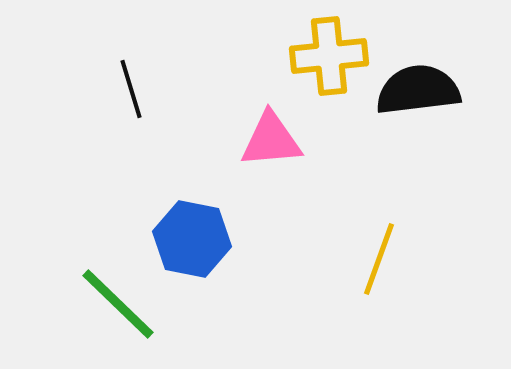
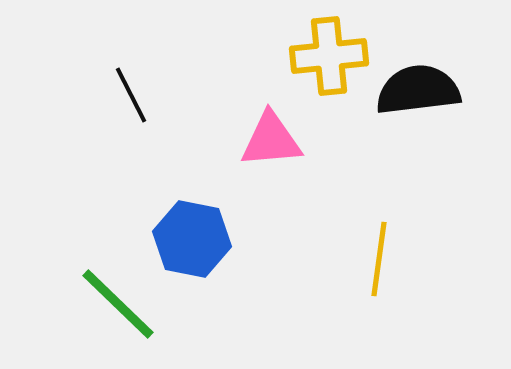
black line: moved 6 px down; rotated 10 degrees counterclockwise
yellow line: rotated 12 degrees counterclockwise
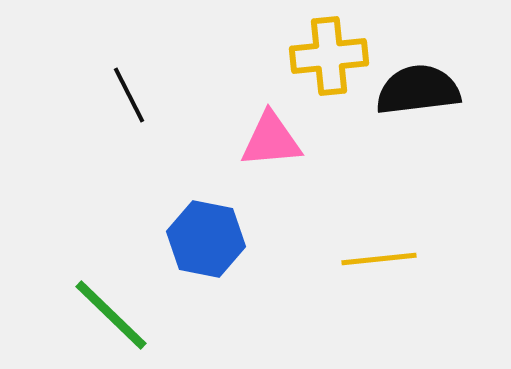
black line: moved 2 px left
blue hexagon: moved 14 px right
yellow line: rotated 76 degrees clockwise
green line: moved 7 px left, 11 px down
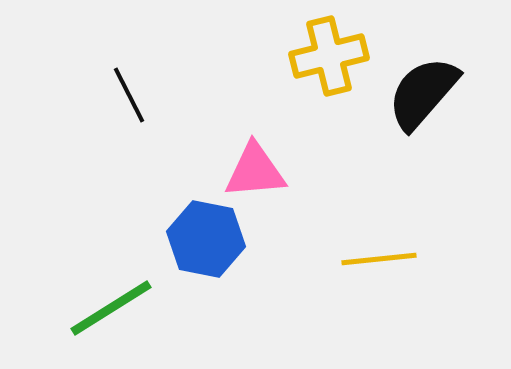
yellow cross: rotated 8 degrees counterclockwise
black semicircle: moved 5 px right, 3 px down; rotated 42 degrees counterclockwise
pink triangle: moved 16 px left, 31 px down
green line: moved 7 px up; rotated 76 degrees counterclockwise
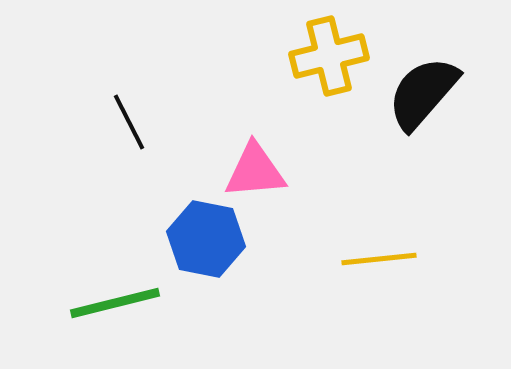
black line: moved 27 px down
green line: moved 4 px right, 5 px up; rotated 18 degrees clockwise
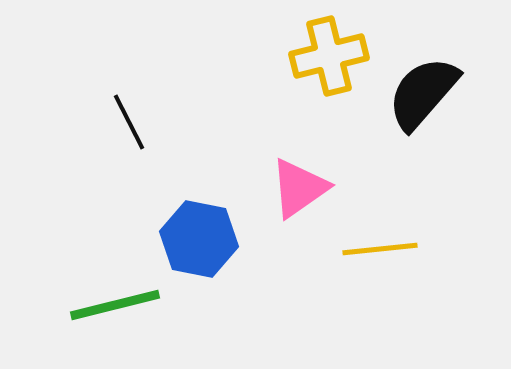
pink triangle: moved 44 px right, 17 px down; rotated 30 degrees counterclockwise
blue hexagon: moved 7 px left
yellow line: moved 1 px right, 10 px up
green line: moved 2 px down
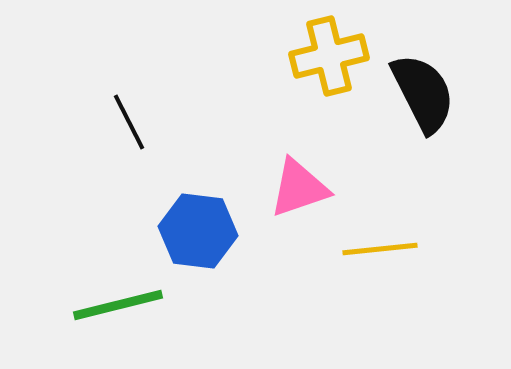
black semicircle: rotated 112 degrees clockwise
pink triangle: rotated 16 degrees clockwise
blue hexagon: moved 1 px left, 8 px up; rotated 4 degrees counterclockwise
green line: moved 3 px right
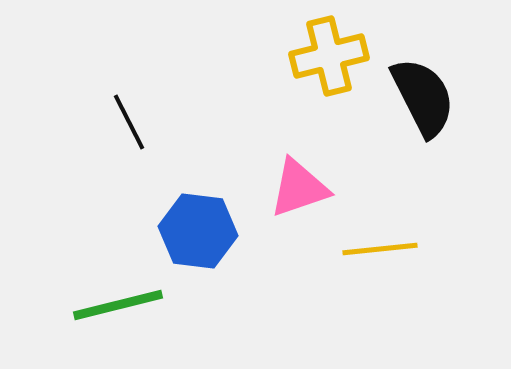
black semicircle: moved 4 px down
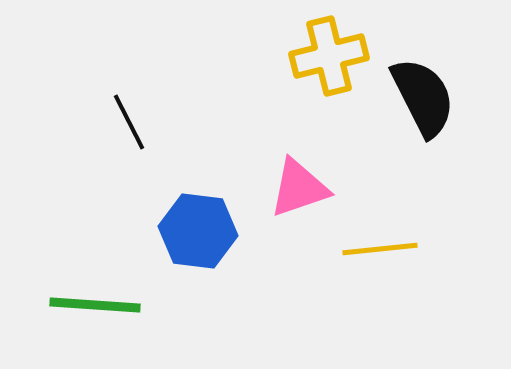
green line: moved 23 px left; rotated 18 degrees clockwise
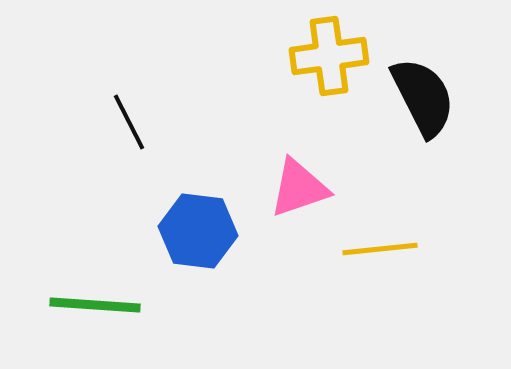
yellow cross: rotated 6 degrees clockwise
